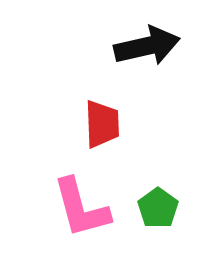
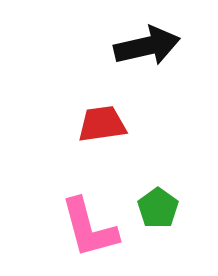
red trapezoid: rotated 96 degrees counterclockwise
pink L-shape: moved 8 px right, 20 px down
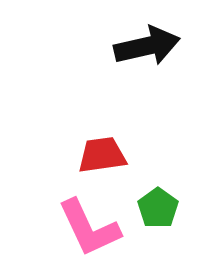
red trapezoid: moved 31 px down
pink L-shape: rotated 10 degrees counterclockwise
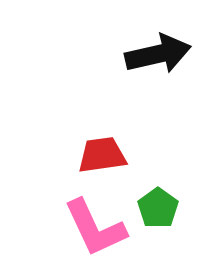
black arrow: moved 11 px right, 8 px down
pink L-shape: moved 6 px right
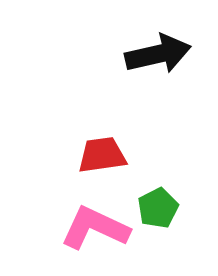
green pentagon: rotated 9 degrees clockwise
pink L-shape: rotated 140 degrees clockwise
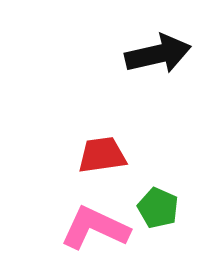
green pentagon: rotated 21 degrees counterclockwise
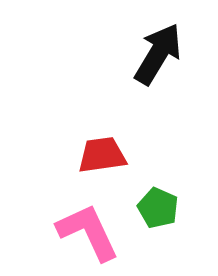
black arrow: rotated 46 degrees counterclockwise
pink L-shape: moved 7 px left, 4 px down; rotated 40 degrees clockwise
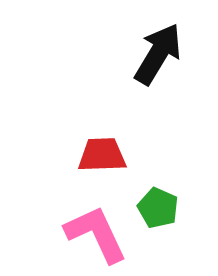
red trapezoid: rotated 6 degrees clockwise
pink L-shape: moved 8 px right, 2 px down
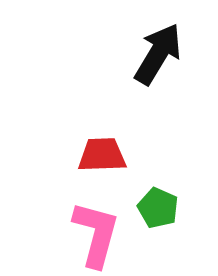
pink L-shape: rotated 40 degrees clockwise
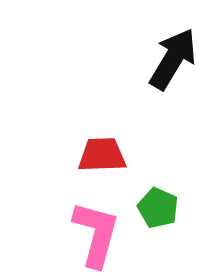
black arrow: moved 15 px right, 5 px down
